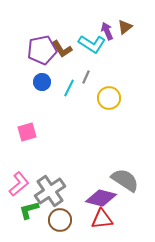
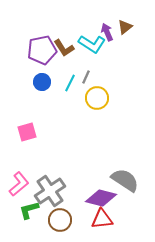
purple arrow: moved 1 px down
brown L-shape: moved 2 px right, 1 px up
cyan line: moved 1 px right, 5 px up
yellow circle: moved 12 px left
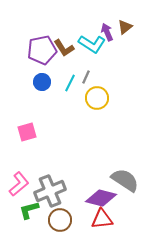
gray cross: rotated 12 degrees clockwise
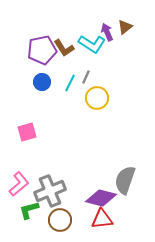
gray semicircle: rotated 104 degrees counterclockwise
